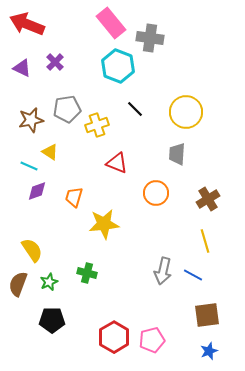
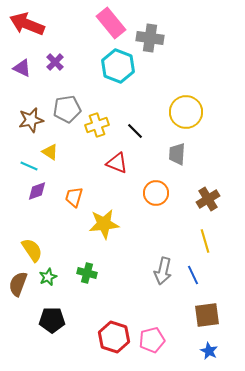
black line: moved 22 px down
blue line: rotated 36 degrees clockwise
green star: moved 1 px left, 5 px up
red hexagon: rotated 12 degrees counterclockwise
blue star: rotated 24 degrees counterclockwise
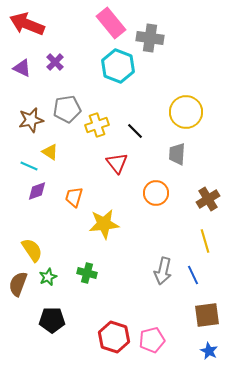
red triangle: rotated 30 degrees clockwise
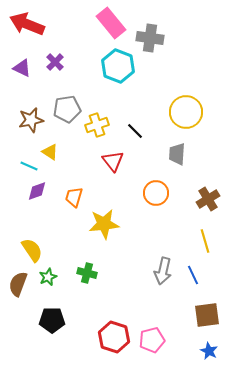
red triangle: moved 4 px left, 2 px up
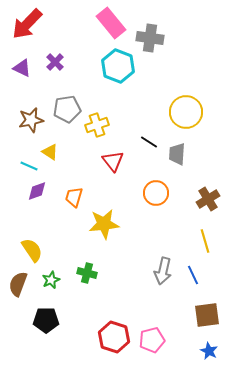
red arrow: rotated 68 degrees counterclockwise
black line: moved 14 px right, 11 px down; rotated 12 degrees counterclockwise
green star: moved 3 px right, 3 px down
black pentagon: moved 6 px left
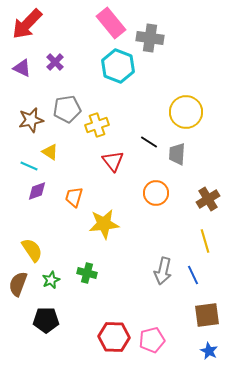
red hexagon: rotated 16 degrees counterclockwise
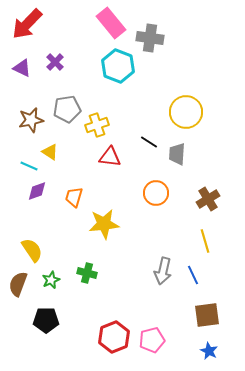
red triangle: moved 3 px left, 4 px up; rotated 45 degrees counterclockwise
red hexagon: rotated 24 degrees counterclockwise
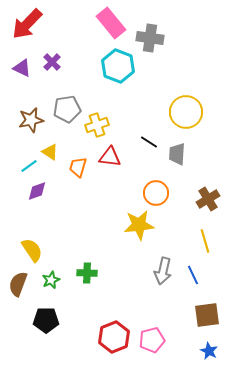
purple cross: moved 3 px left
cyan line: rotated 60 degrees counterclockwise
orange trapezoid: moved 4 px right, 30 px up
yellow star: moved 35 px right, 1 px down
green cross: rotated 12 degrees counterclockwise
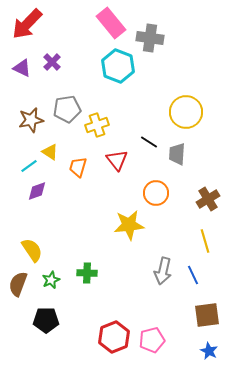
red triangle: moved 7 px right, 3 px down; rotated 45 degrees clockwise
yellow star: moved 10 px left
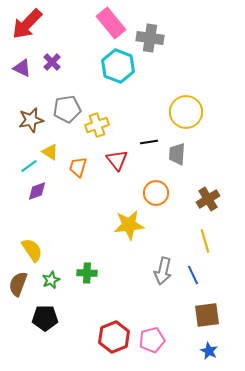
black line: rotated 42 degrees counterclockwise
black pentagon: moved 1 px left, 2 px up
